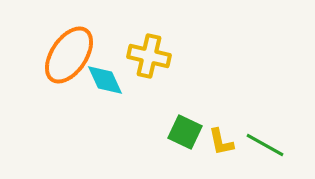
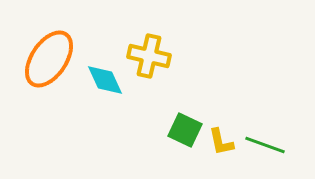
orange ellipse: moved 20 px left, 4 px down
green square: moved 2 px up
green line: rotated 9 degrees counterclockwise
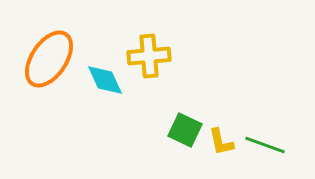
yellow cross: rotated 18 degrees counterclockwise
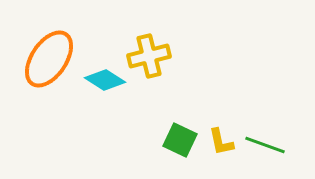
yellow cross: rotated 9 degrees counterclockwise
cyan diamond: rotated 33 degrees counterclockwise
green square: moved 5 px left, 10 px down
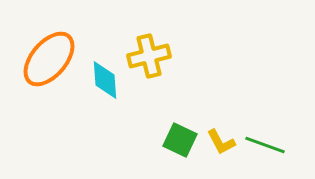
orange ellipse: rotated 6 degrees clockwise
cyan diamond: rotated 54 degrees clockwise
yellow L-shape: rotated 16 degrees counterclockwise
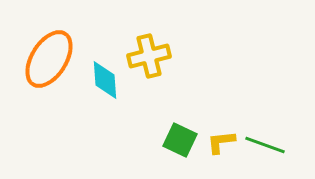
orange ellipse: rotated 8 degrees counterclockwise
yellow L-shape: rotated 112 degrees clockwise
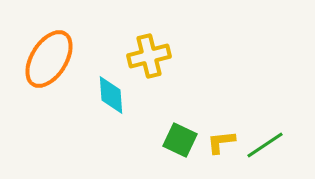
cyan diamond: moved 6 px right, 15 px down
green line: rotated 54 degrees counterclockwise
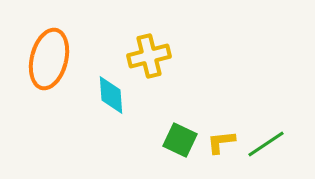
orange ellipse: rotated 18 degrees counterclockwise
green line: moved 1 px right, 1 px up
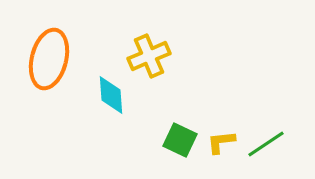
yellow cross: rotated 9 degrees counterclockwise
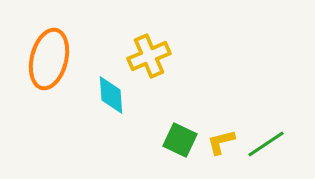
yellow L-shape: rotated 8 degrees counterclockwise
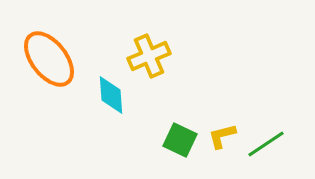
orange ellipse: rotated 52 degrees counterclockwise
yellow L-shape: moved 1 px right, 6 px up
